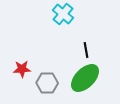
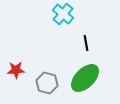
black line: moved 7 px up
red star: moved 6 px left, 1 px down
gray hexagon: rotated 15 degrees clockwise
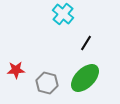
black line: rotated 42 degrees clockwise
